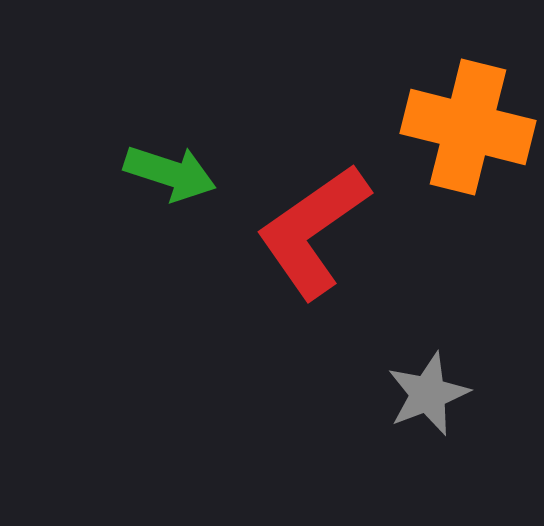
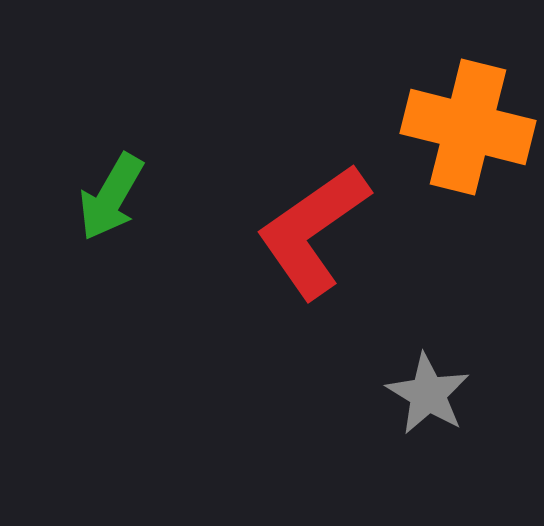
green arrow: moved 59 px left, 24 px down; rotated 102 degrees clockwise
gray star: rotated 20 degrees counterclockwise
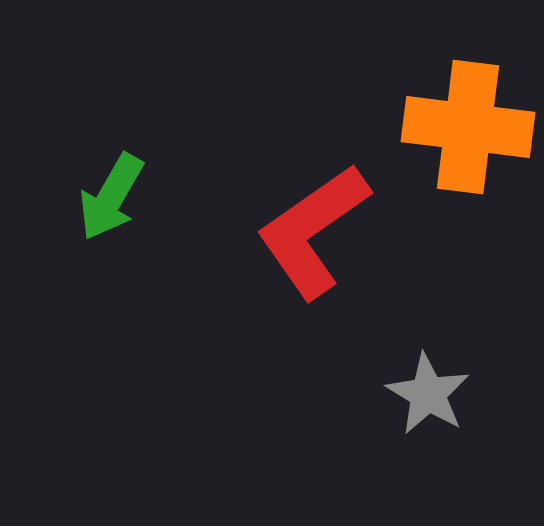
orange cross: rotated 7 degrees counterclockwise
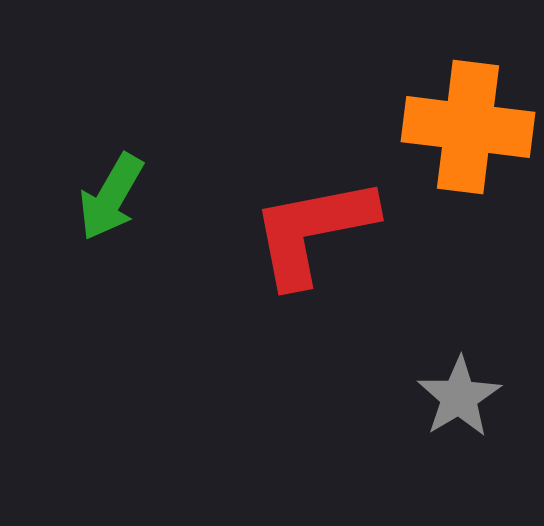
red L-shape: rotated 24 degrees clockwise
gray star: moved 31 px right, 3 px down; rotated 10 degrees clockwise
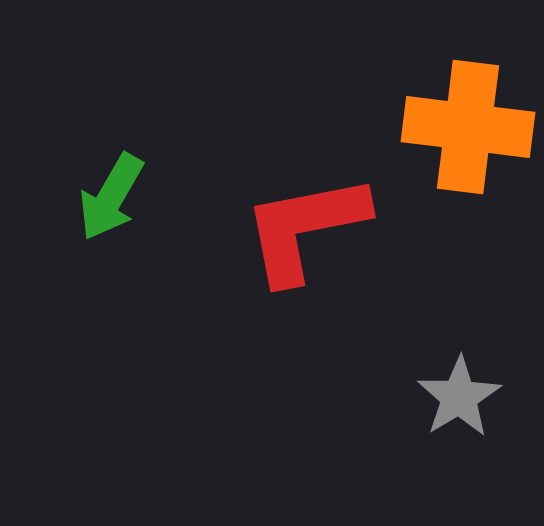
red L-shape: moved 8 px left, 3 px up
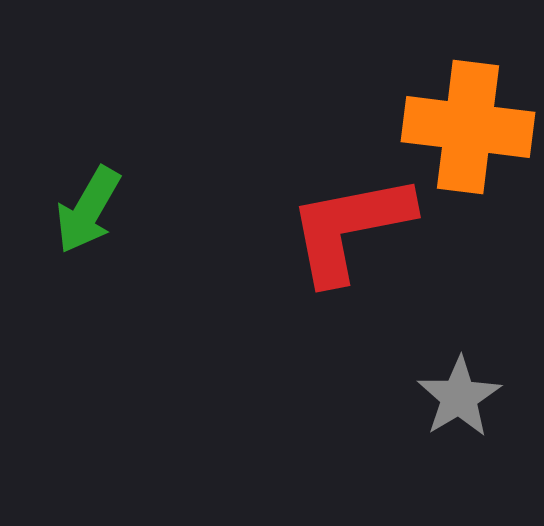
green arrow: moved 23 px left, 13 px down
red L-shape: moved 45 px right
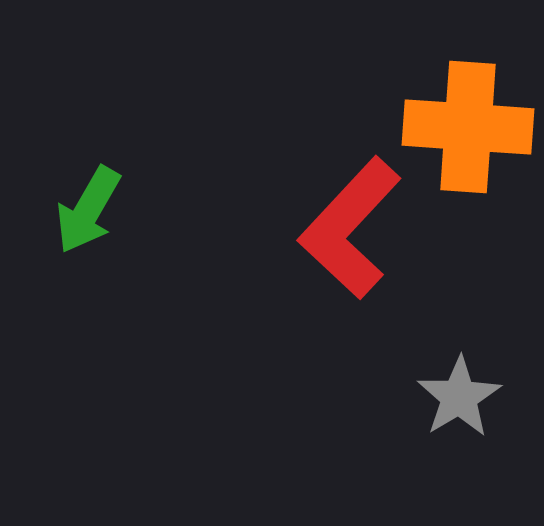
orange cross: rotated 3 degrees counterclockwise
red L-shape: rotated 36 degrees counterclockwise
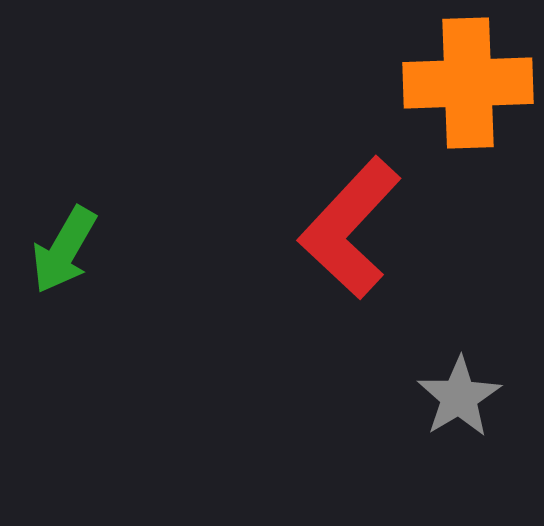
orange cross: moved 44 px up; rotated 6 degrees counterclockwise
green arrow: moved 24 px left, 40 px down
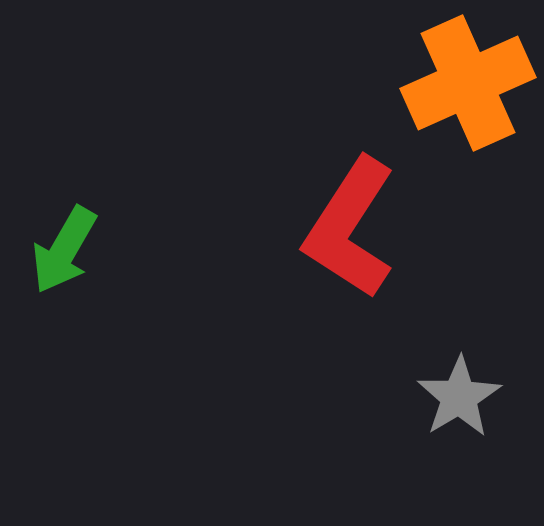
orange cross: rotated 22 degrees counterclockwise
red L-shape: rotated 10 degrees counterclockwise
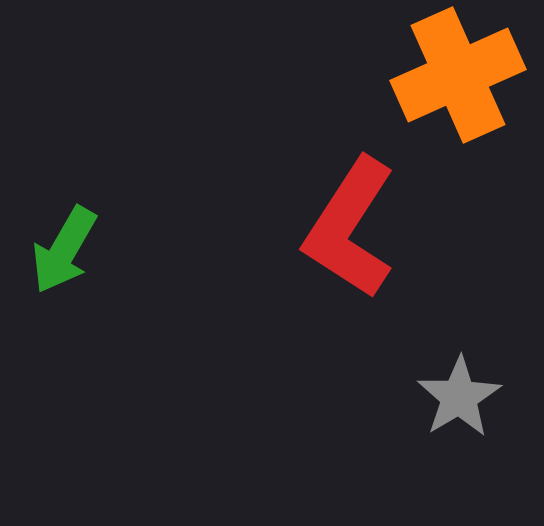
orange cross: moved 10 px left, 8 px up
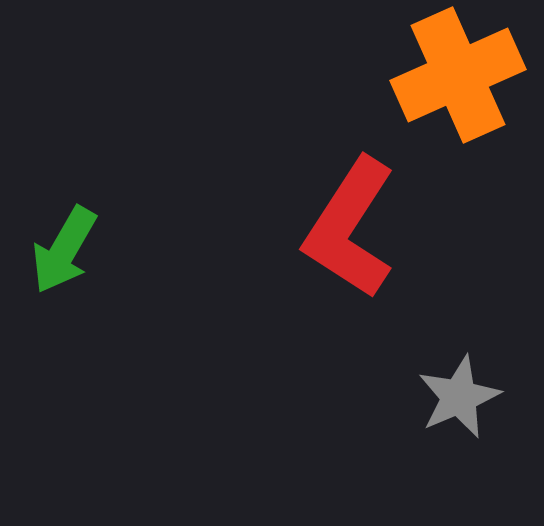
gray star: rotated 8 degrees clockwise
